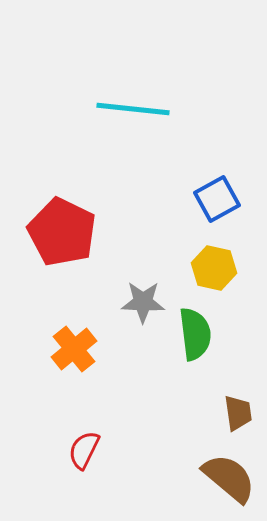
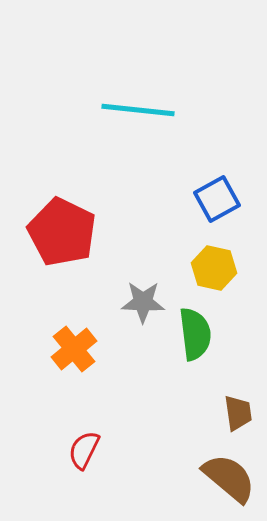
cyan line: moved 5 px right, 1 px down
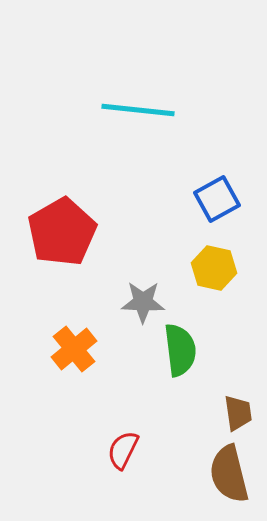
red pentagon: rotated 16 degrees clockwise
green semicircle: moved 15 px left, 16 px down
red semicircle: moved 39 px right
brown semicircle: moved 4 px up; rotated 144 degrees counterclockwise
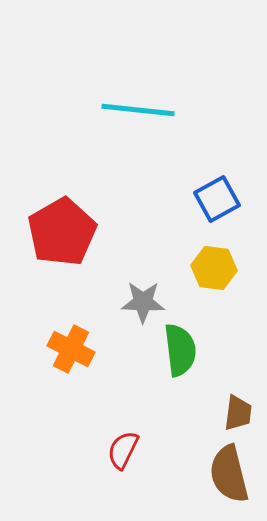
yellow hexagon: rotated 6 degrees counterclockwise
orange cross: moved 3 px left; rotated 24 degrees counterclockwise
brown trapezoid: rotated 15 degrees clockwise
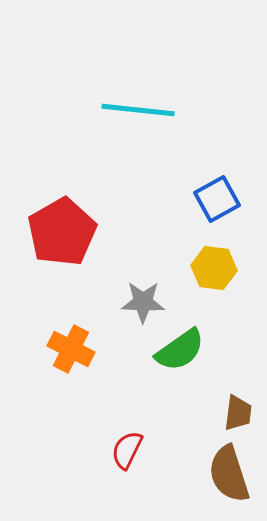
green semicircle: rotated 62 degrees clockwise
red semicircle: moved 4 px right
brown semicircle: rotated 4 degrees counterclockwise
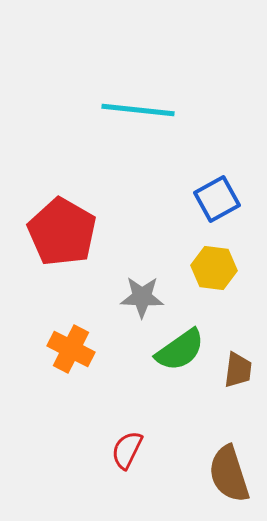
red pentagon: rotated 12 degrees counterclockwise
gray star: moved 1 px left, 5 px up
brown trapezoid: moved 43 px up
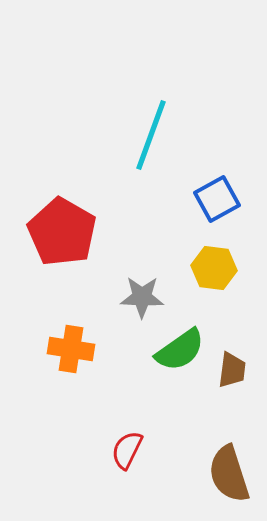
cyan line: moved 13 px right, 25 px down; rotated 76 degrees counterclockwise
orange cross: rotated 18 degrees counterclockwise
brown trapezoid: moved 6 px left
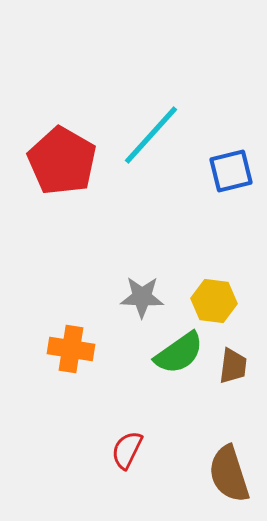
cyan line: rotated 22 degrees clockwise
blue square: moved 14 px right, 28 px up; rotated 15 degrees clockwise
red pentagon: moved 71 px up
yellow hexagon: moved 33 px down
green semicircle: moved 1 px left, 3 px down
brown trapezoid: moved 1 px right, 4 px up
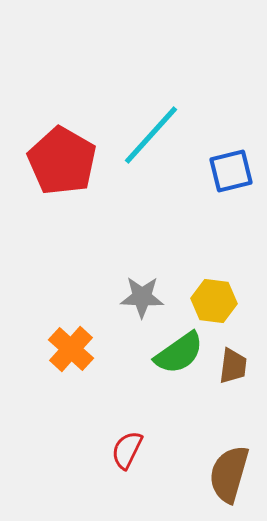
orange cross: rotated 33 degrees clockwise
brown semicircle: rotated 34 degrees clockwise
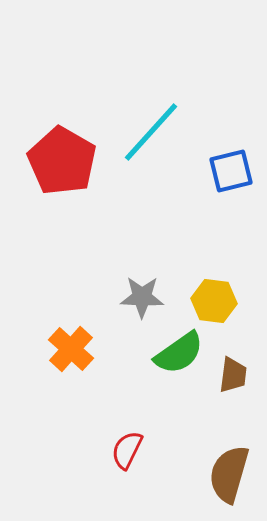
cyan line: moved 3 px up
brown trapezoid: moved 9 px down
